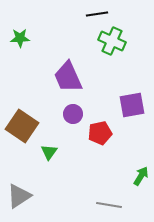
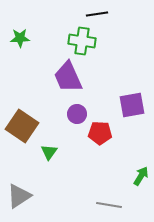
green cross: moved 30 px left; rotated 16 degrees counterclockwise
purple circle: moved 4 px right
red pentagon: rotated 15 degrees clockwise
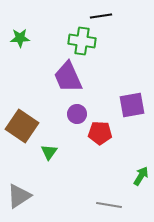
black line: moved 4 px right, 2 px down
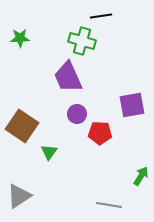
green cross: rotated 8 degrees clockwise
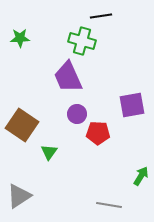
brown square: moved 1 px up
red pentagon: moved 2 px left
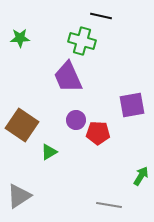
black line: rotated 20 degrees clockwise
purple circle: moved 1 px left, 6 px down
green triangle: rotated 24 degrees clockwise
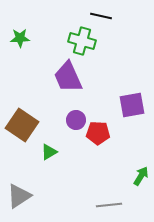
gray line: rotated 15 degrees counterclockwise
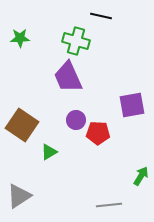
green cross: moved 6 px left
